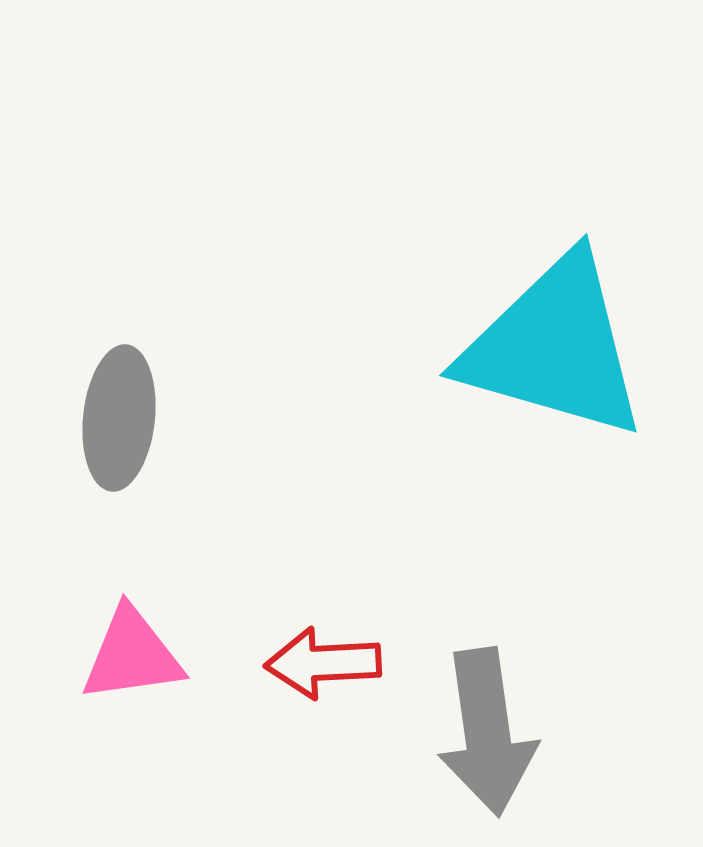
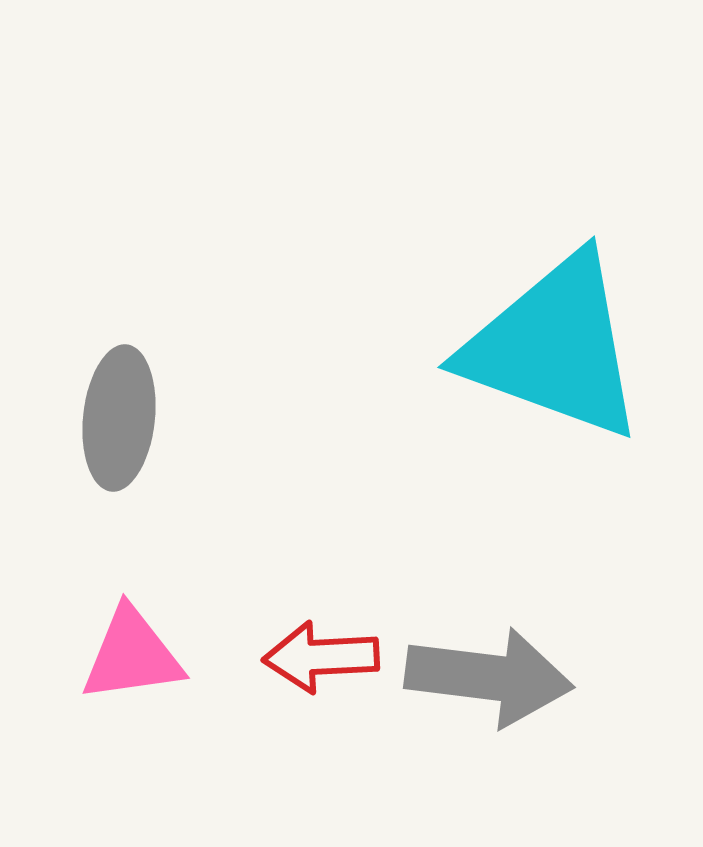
cyan triangle: rotated 4 degrees clockwise
red arrow: moved 2 px left, 6 px up
gray arrow: moved 2 px right, 55 px up; rotated 75 degrees counterclockwise
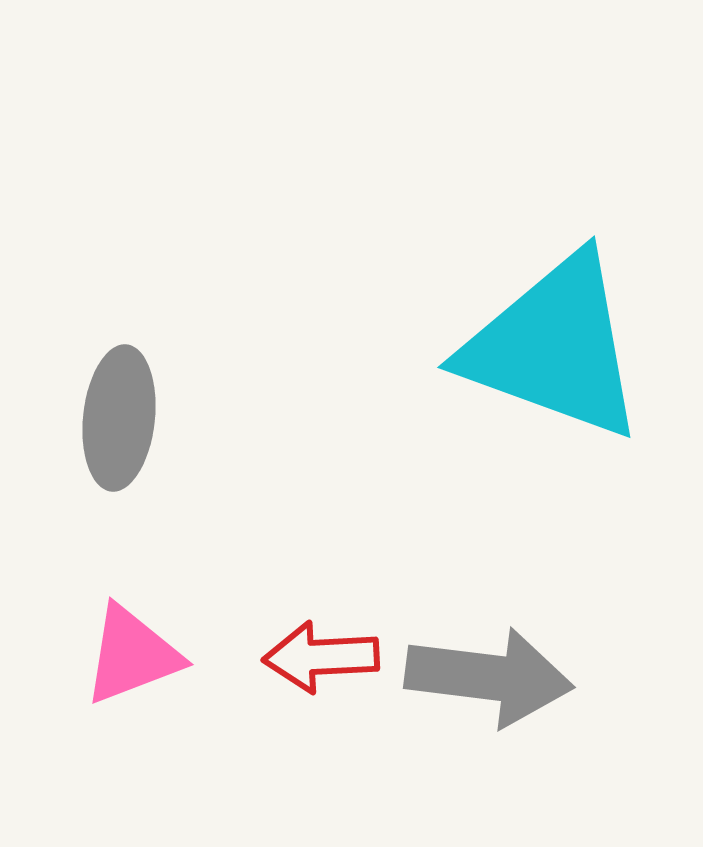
pink triangle: rotated 13 degrees counterclockwise
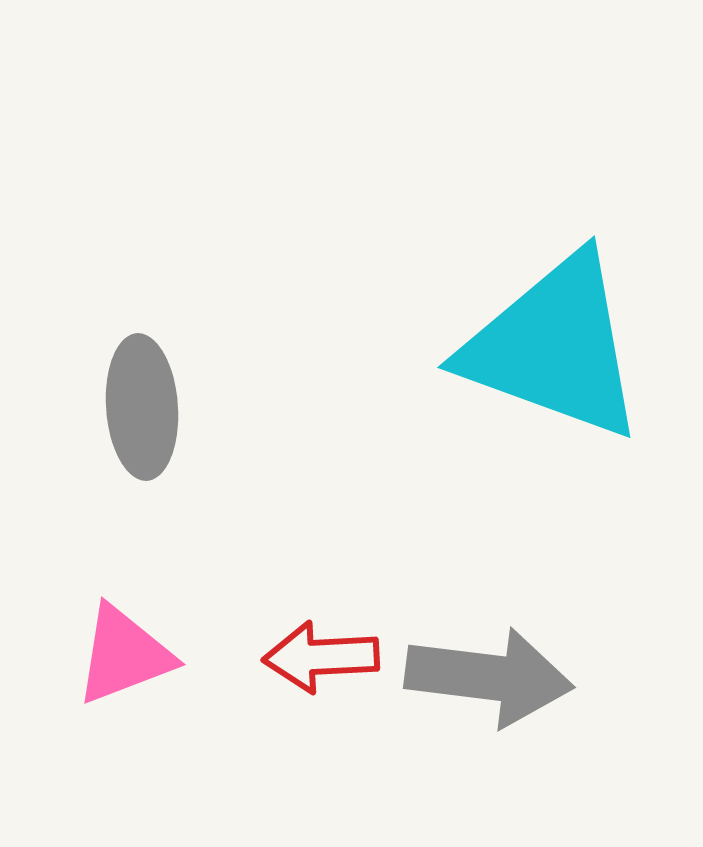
gray ellipse: moved 23 px right, 11 px up; rotated 10 degrees counterclockwise
pink triangle: moved 8 px left
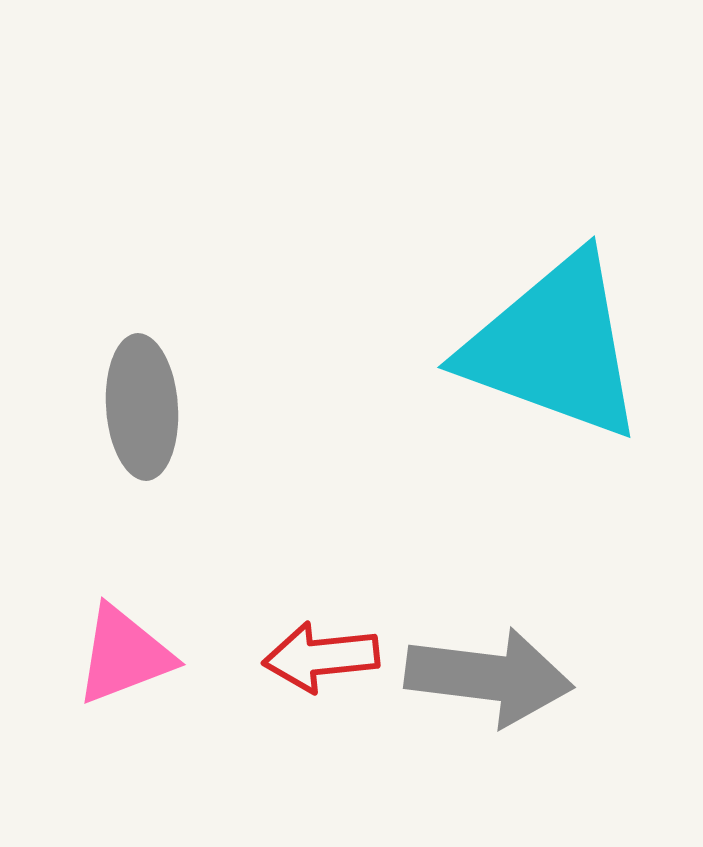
red arrow: rotated 3 degrees counterclockwise
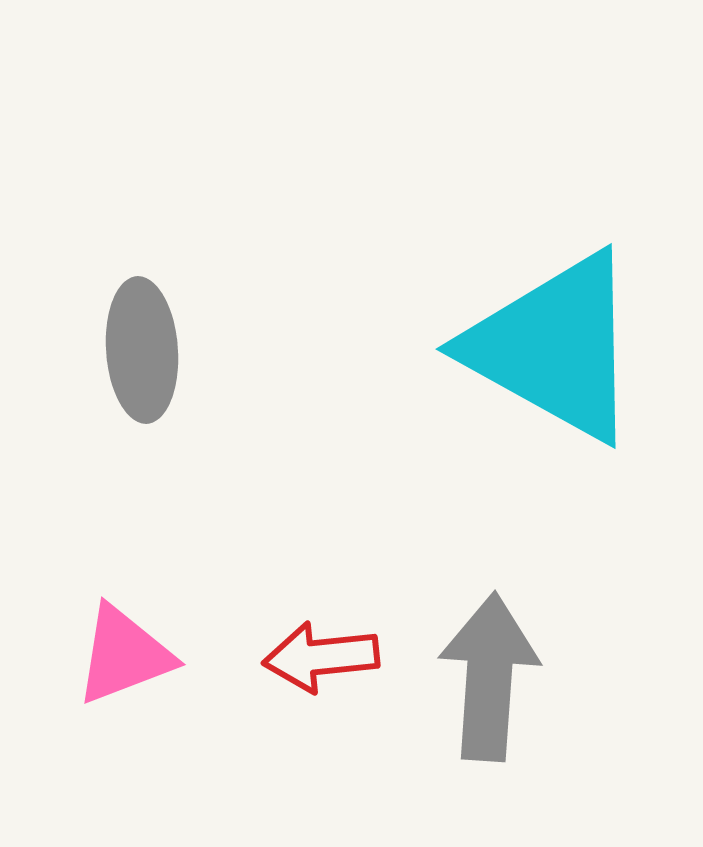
cyan triangle: rotated 9 degrees clockwise
gray ellipse: moved 57 px up
gray arrow: rotated 93 degrees counterclockwise
